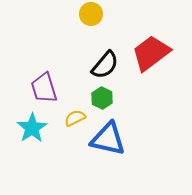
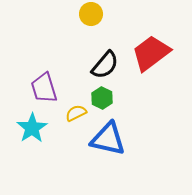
yellow semicircle: moved 1 px right, 5 px up
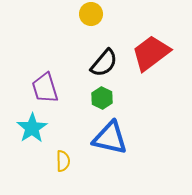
black semicircle: moved 1 px left, 2 px up
purple trapezoid: moved 1 px right
yellow semicircle: moved 13 px left, 48 px down; rotated 115 degrees clockwise
blue triangle: moved 2 px right, 1 px up
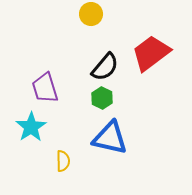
black semicircle: moved 1 px right, 4 px down
cyan star: moved 1 px left, 1 px up
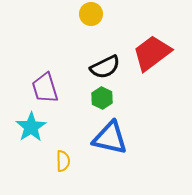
red trapezoid: moved 1 px right
black semicircle: rotated 24 degrees clockwise
